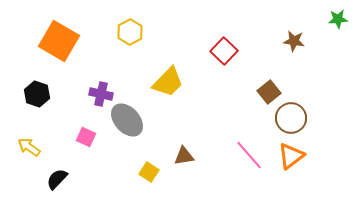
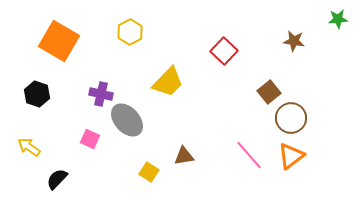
pink square: moved 4 px right, 2 px down
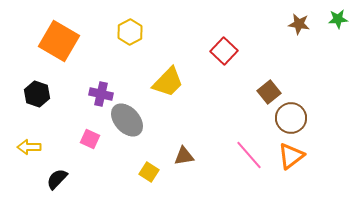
brown star: moved 5 px right, 17 px up
yellow arrow: rotated 35 degrees counterclockwise
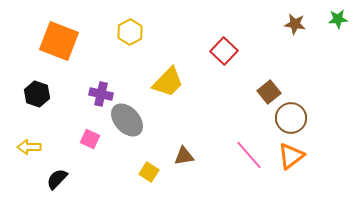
brown star: moved 4 px left
orange square: rotated 9 degrees counterclockwise
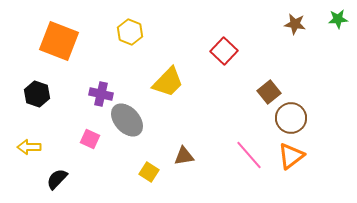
yellow hexagon: rotated 10 degrees counterclockwise
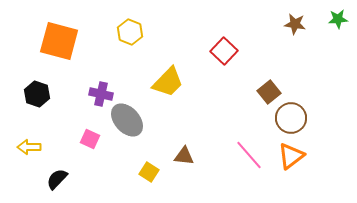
orange square: rotated 6 degrees counterclockwise
brown triangle: rotated 15 degrees clockwise
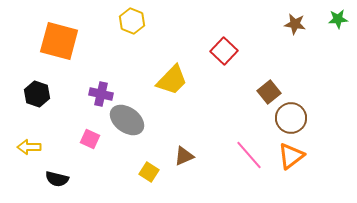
yellow hexagon: moved 2 px right, 11 px up
yellow trapezoid: moved 4 px right, 2 px up
gray ellipse: rotated 12 degrees counterclockwise
brown triangle: rotated 30 degrees counterclockwise
black semicircle: rotated 120 degrees counterclockwise
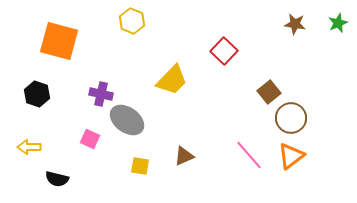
green star: moved 4 px down; rotated 18 degrees counterclockwise
yellow square: moved 9 px left, 6 px up; rotated 24 degrees counterclockwise
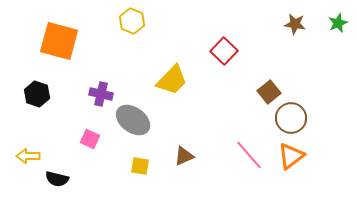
gray ellipse: moved 6 px right
yellow arrow: moved 1 px left, 9 px down
